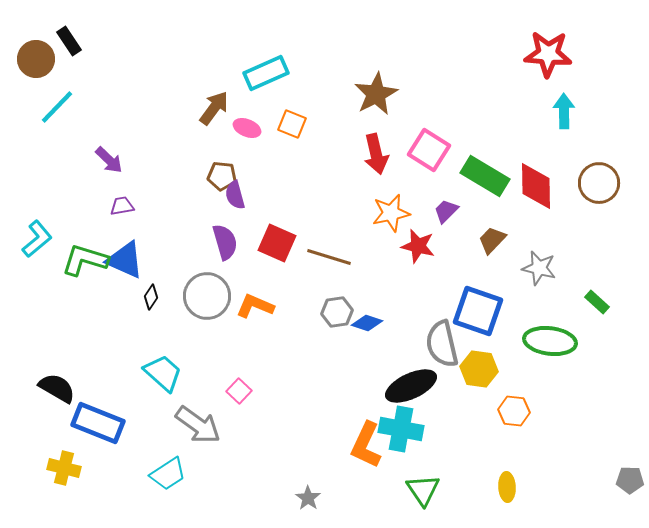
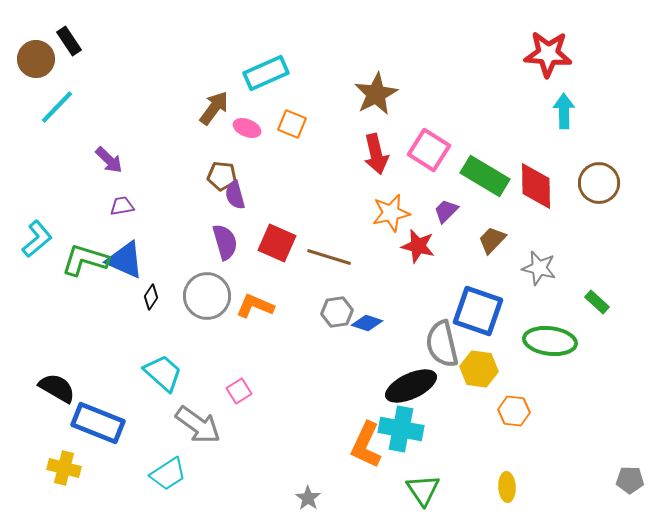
pink square at (239, 391): rotated 15 degrees clockwise
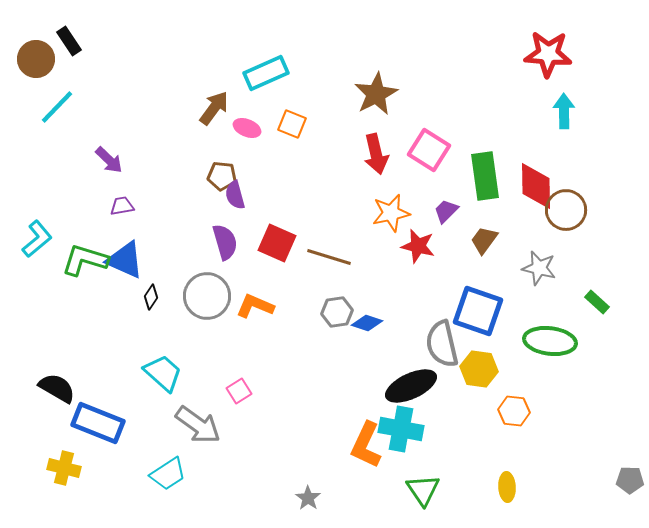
green rectangle at (485, 176): rotated 51 degrees clockwise
brown circle at (599, 183): moved 33 px left, 27 px down
brown trapezoid at (492, 240): moved 8 px left; rotated 8 degrees counterclockwise
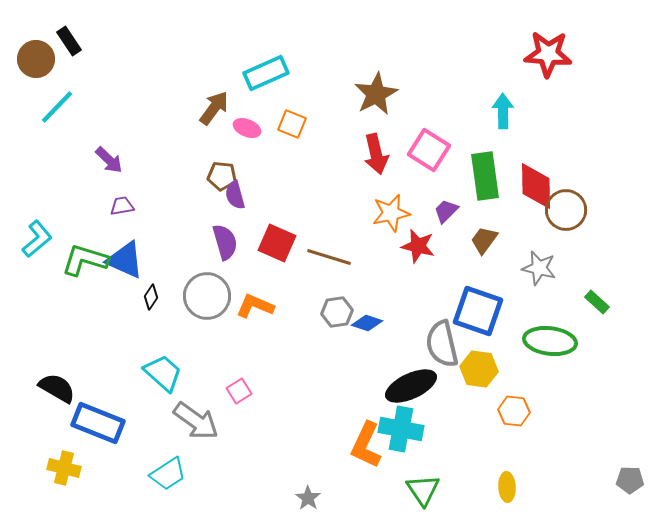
cyan arrow at (564, 111): moved 61 px left
gray arrow at (198, 425): moved 2 px left, 4 px up
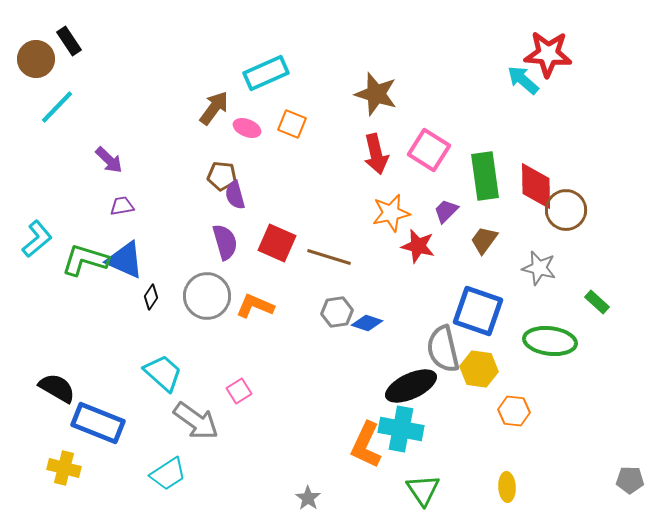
brown star at (376, 94): rotated 27 degrees counterclockwise
cyan arrow at (503, 111): moved 20 px right, 31 px up; rotated 48 degrees counterclockwise
gray semicircle at (442, 344): moved 1 px right, 5 px down
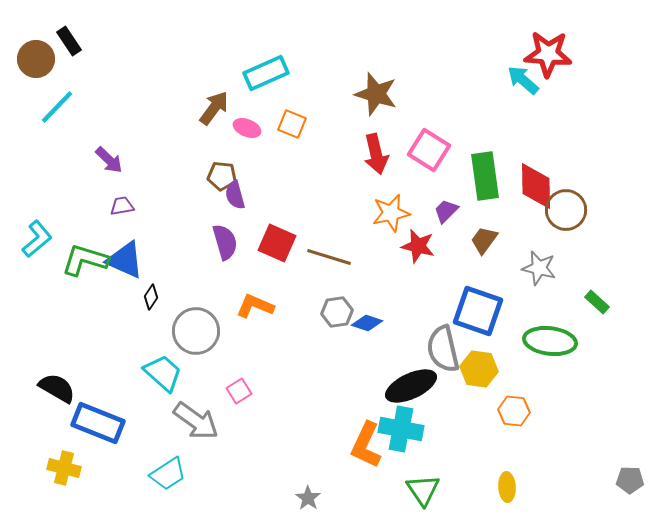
gray circle at (207, 296): moved 11 px left, 35 px down
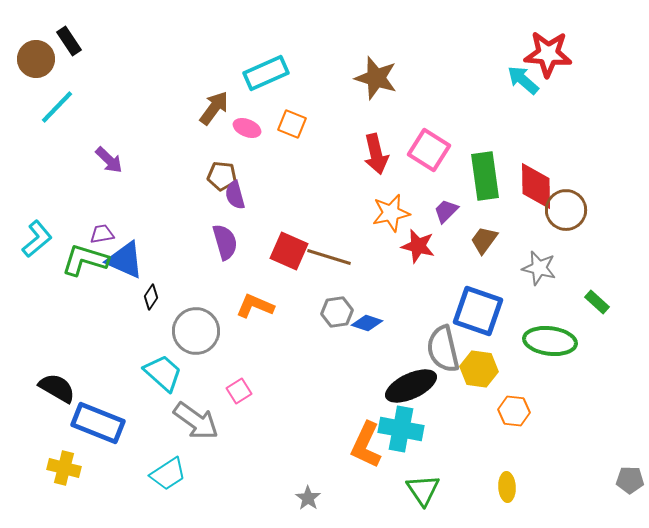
brown star at (376, 94): moved 16 px up
purple trapezoid at (122, 206): moved 20 px left, 28 px down
red square at (277, 243): moved 12 px right, 8 px down
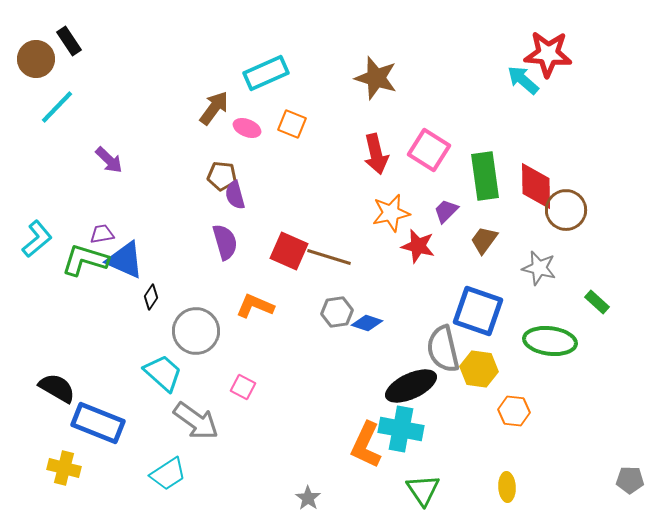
pink square at (239, 391): moved 4 px right, 4 px up; rotated 30 degrees counterclockwise
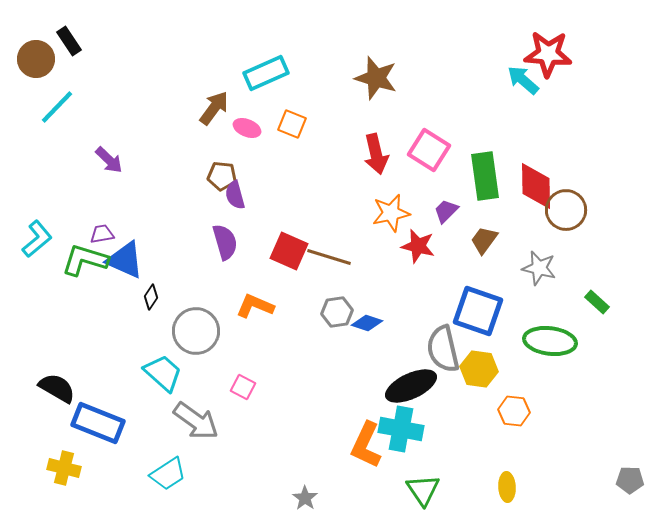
gray star at (308, 498): moved 3 px left
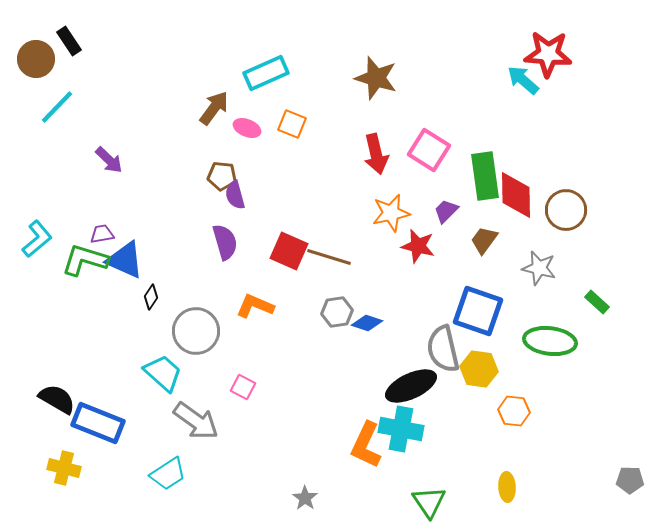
red diamond at (536, 186): moved 20 px left, 9 px down
black semicircle at (57, 388): moved 11 px down
green triangle at (423, 490): moved 6 px right, 12 px down
